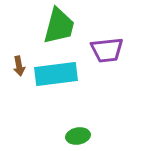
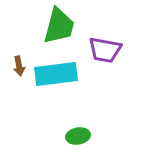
purple trapezoid: moved 2 px left; rotated 16 degrees clockwise
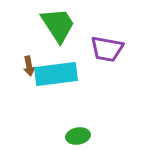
green trapezoid: moved 1 px left, 1 px up; rotated 48 degrees counterclockwise
purple trapezoid: moved 2 px right, 1 px up
brown arrow: moved 10 px right
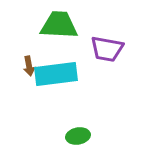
green trapezoid: moved 1 px right; rotated 54 degrees counterclockwise
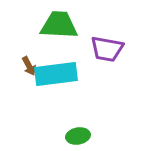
brown arrow: rotated 18 degrees counterclockwise
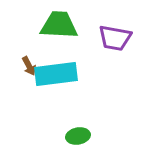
purple trapezoid: moved 8 px right, 11 px up
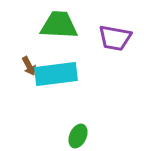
green ellipse: rotated 55 degrees counterclockwise
